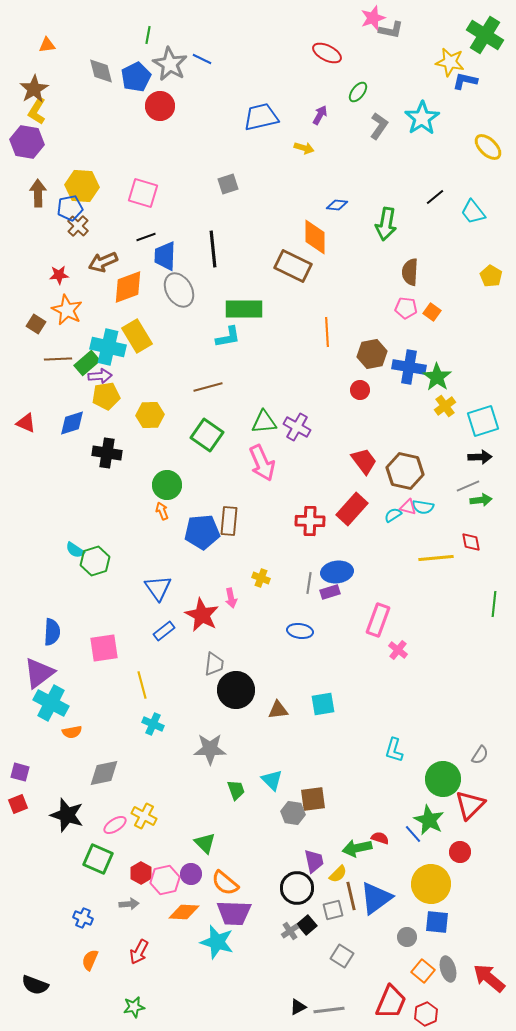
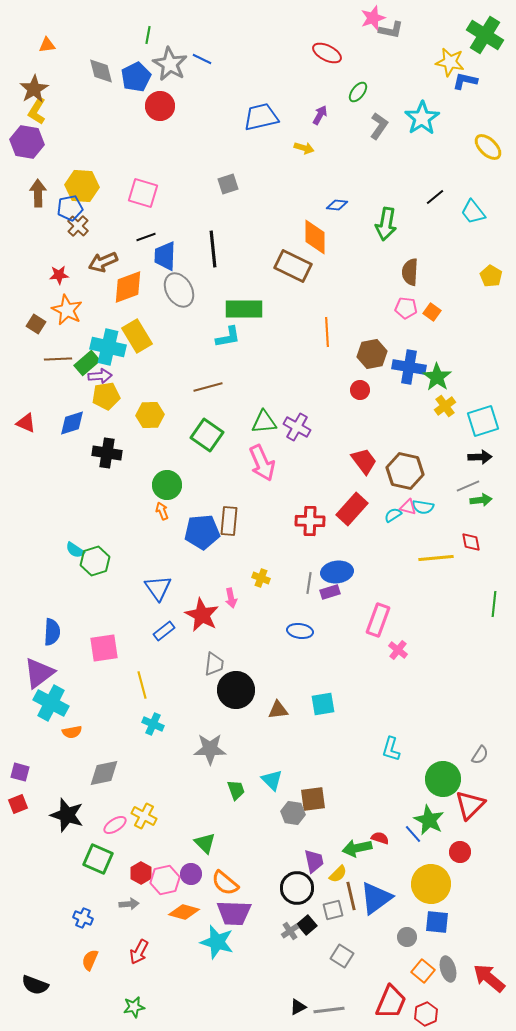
cyan L-shape at (394, 750): moved 3 px left, 1 px up
orange diamond at (184, 912): rotated 12 degrees clockwise
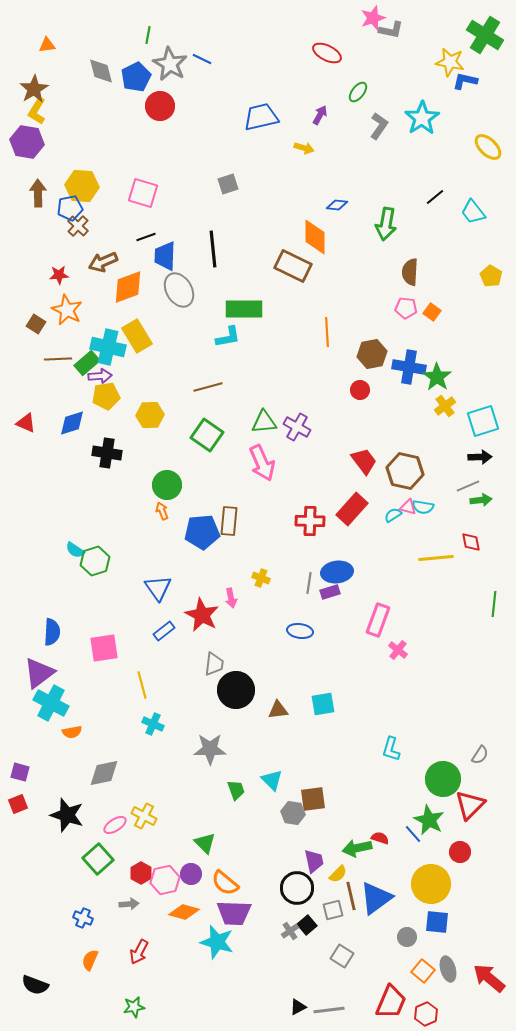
green square at (98, 859): rotated 24 degrees clockwise
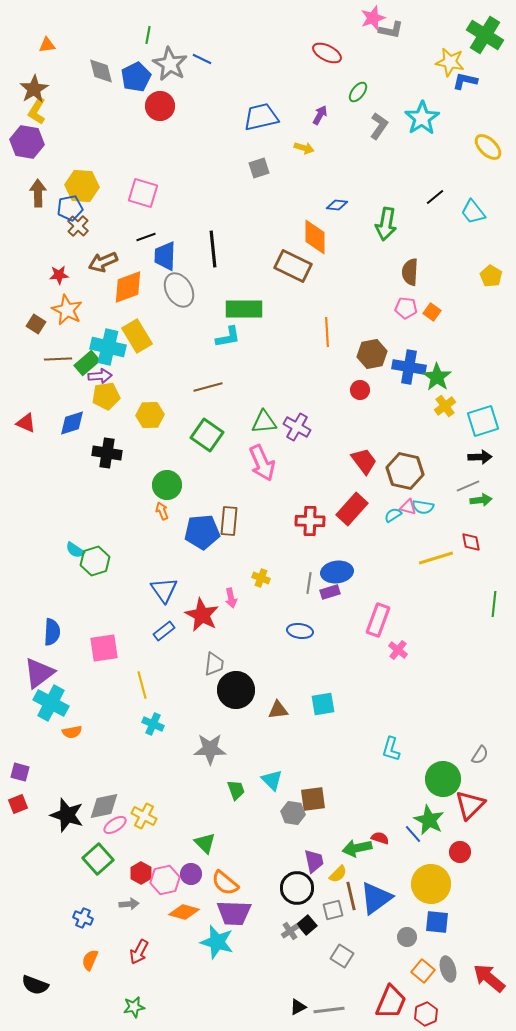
gray square at (228, 184): moved 31 px right, 16 px up
yellow line at (436, 558): rotated 12 degrees counterclockwise
blue triangle at (158, 588): moved 6 px right, 2 px down
gray diamond at (104, 773): moved 33 px down
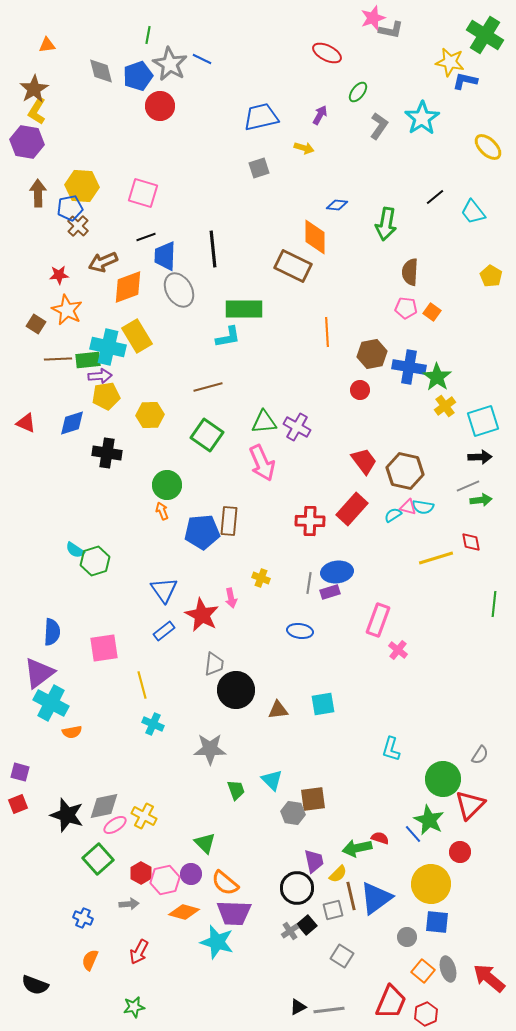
blue pentagon at (136, 77): moved 2 px right, 1 px up; rotated 8 degrees clockwise
green rectangle at (87, 363): moved 1 px right, 3 px up; rotated 35 degrees clockwise
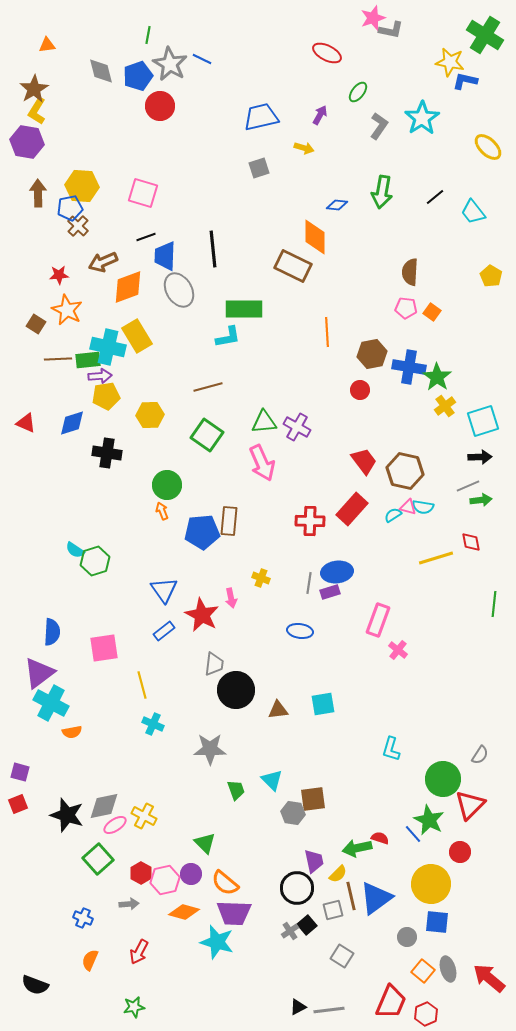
green arrow at (386, 224): moved 4 px left, 32 px up
